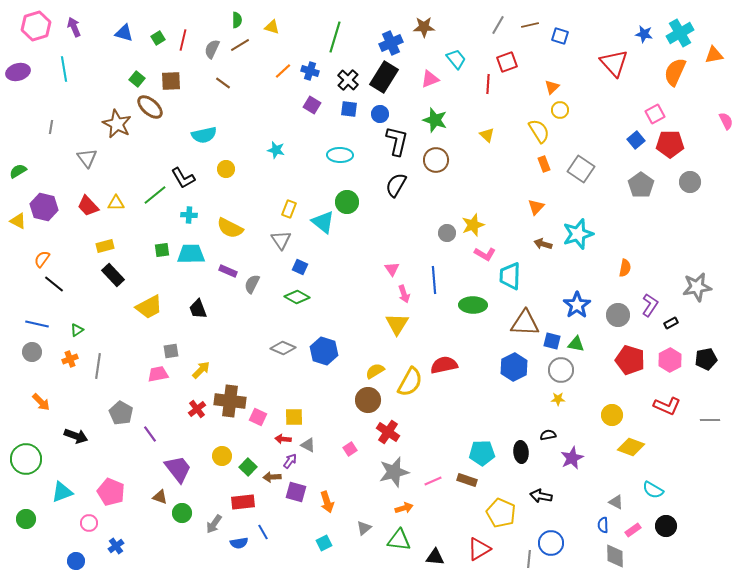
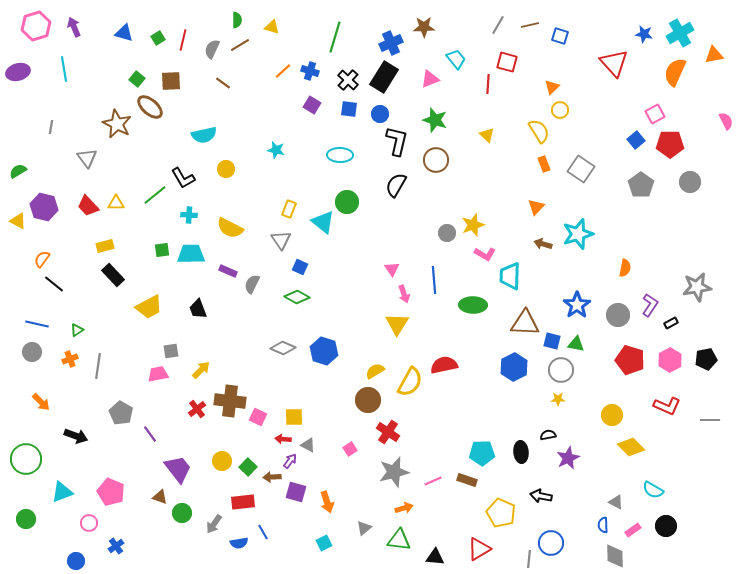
red square at (507, 62): rotated 35 degrees clockwise
yellow diamond at (631, 447): rotated 24 degrees clockwise
yellow circle at (222, 456): moved 5 px down
purple star at (572, 458): moved 4 px left
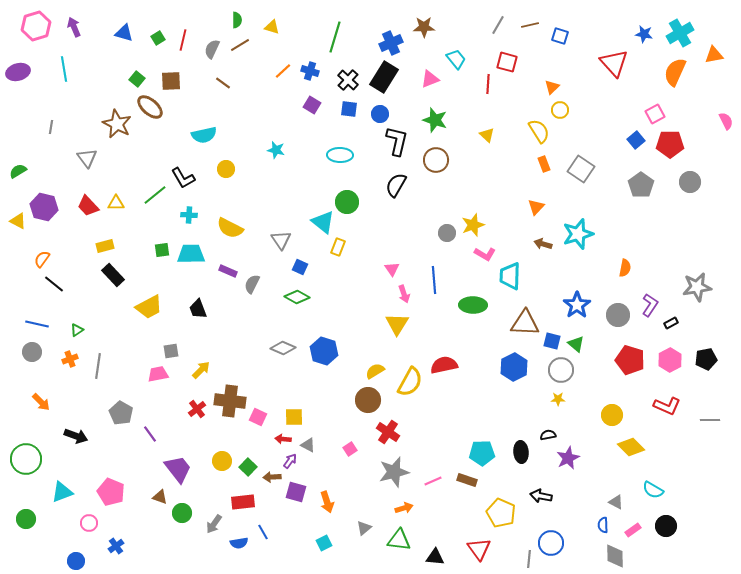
yellow rectangle at (289, 209): moved 49 px right, 38 px down
green triangle at (576, 344): rotated 30 degrees clockwise
red triangle at (479, 549): rotated 35 degrees counterclockwise
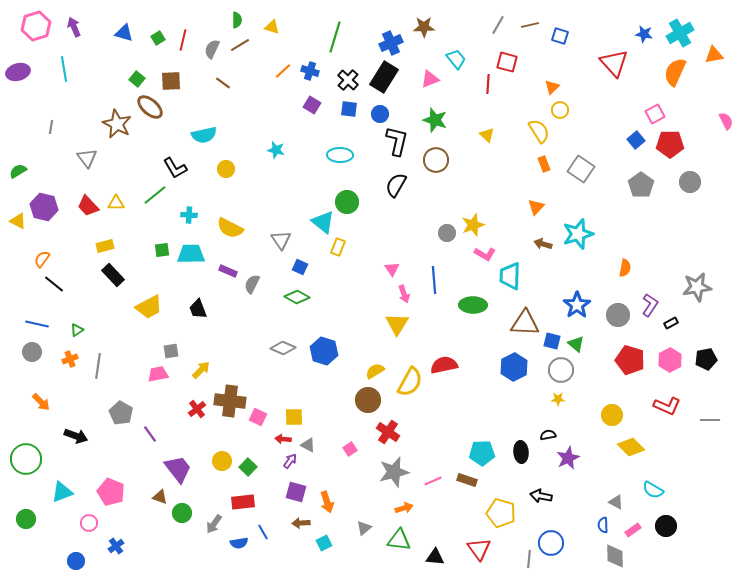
black L-shape at (183, 178): moved 8 px left, 10 px up
brown arrow at (272, 477): moved 29 px right, 46 px down
yellow pentagon at (501, 513): rotated 8 degrees counterclockwise
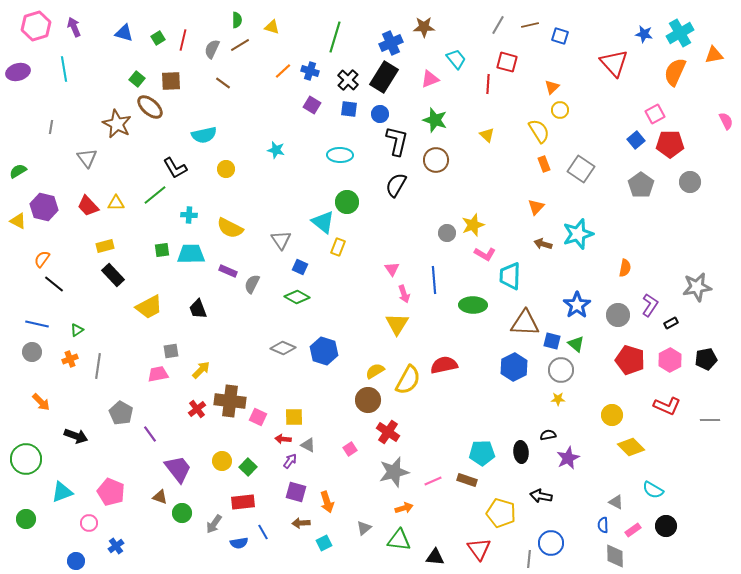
yellow semicircle at (410, 382): moved 2 px left, 2 px up
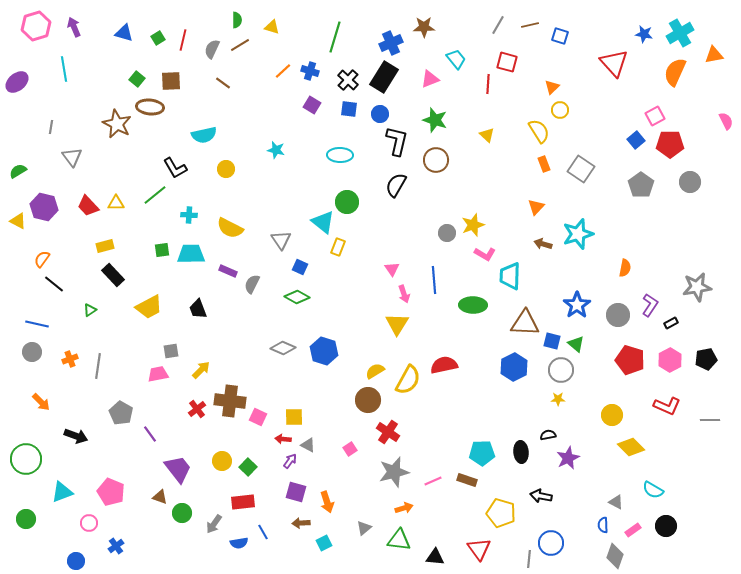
purple ellipse at (18, 72): moved 1 px left, 10 px down; rotated 25 degrees counterclockwise
brown ellipse at (150, 107): rotated 36 degrees counterclockwise
pink square at (655, 114): moved 2 px down
gray triangle at (87, 158): moved 15 px left, 1 px up
green triangle at (77, 330): moved 13 px right, 20 px up
gray diamond at (615, 556): rotated 20 degrees clockwise
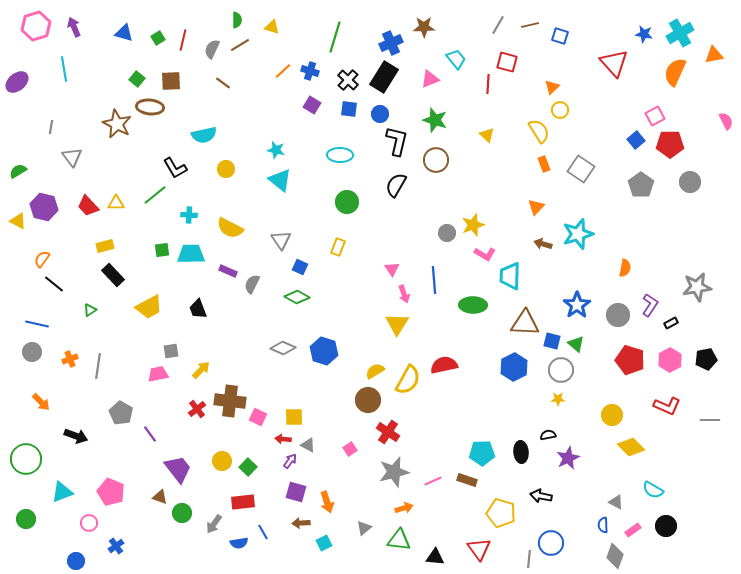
cyan triangle at (323, 222): moved 43 px left, 42 px up
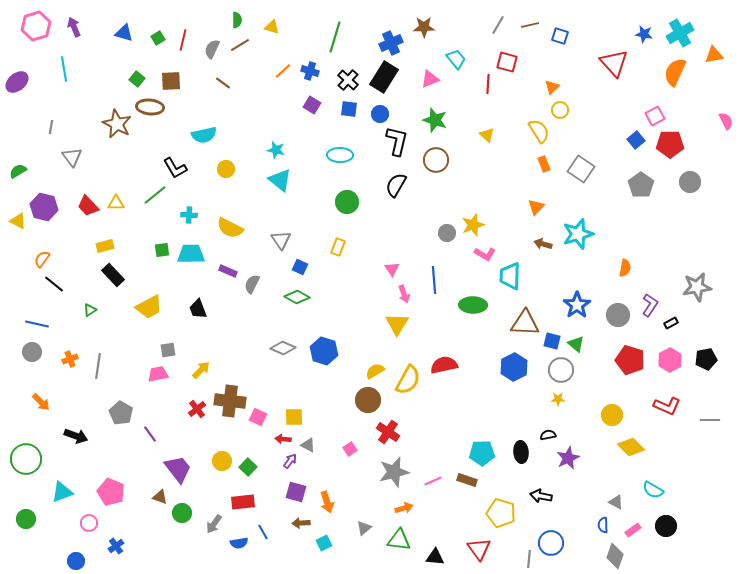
gray square at (171, 351): moved 3 px left, 1 px up
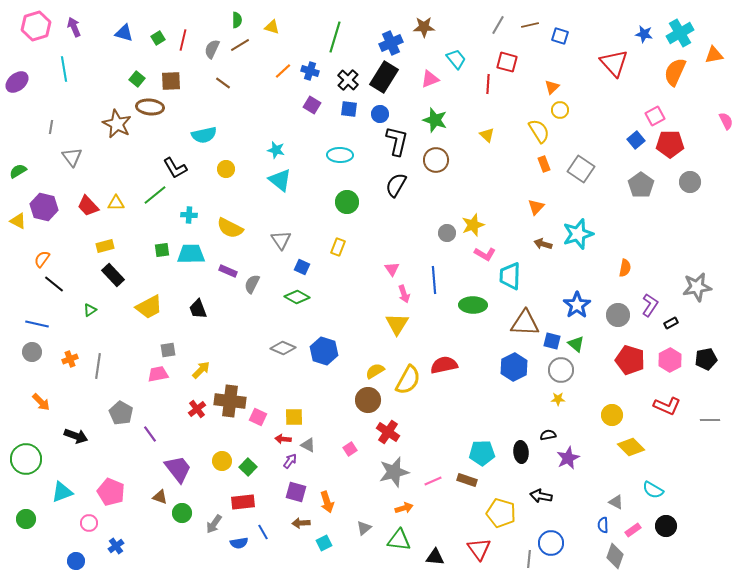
blue square at (300, 267): moved 2 px right
